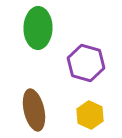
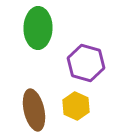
yellow hexagon: moved 14 px left, 9 px up
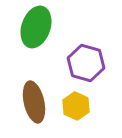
green ellipse: moved 2 px left, 1 px up; rotated 18 degrees clockwise
brown ellipse: moved 8 px up
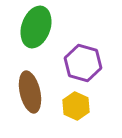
purple hexagon: moved 3 px left
brown ellipse: moved 4 px left, 10 px up
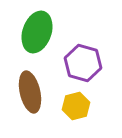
green ellipse: moved 1 px right, 5 px down
yellow hexagon: rotated 20 degrees clockwise
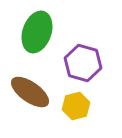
brown ellipse: rotated 42 degrees counterclockwise
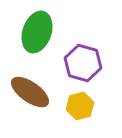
yellow hexagon: moved 4 px right
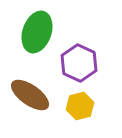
purple hexagon: moved 4 px left; rotated 9 degrees clockwise
brown ellipse: moved 3 px down
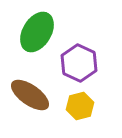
green ellipse: rotated 12 degrees clockwise
